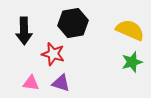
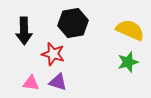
green star: moved 4 px left
purple triangle: moved 3 px left, 1 px up
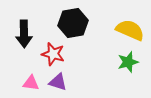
black arrow: moved 3 px down
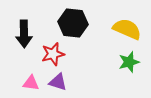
black hexagon: rotated 16 degrees clockwise
yellow semicircle: moved 3 px left, 1 px up
red star: rotated 30 degrees counterclockwise
green star: moved 1 px right
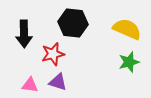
pink triangle: moved 1 px left, 2 px down
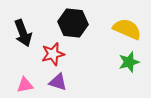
black arrow: moved 1 px left, 1 px up; rotated 20 degrees counterclockwise
pink triangle: moved 5 px left; rotated 18 degrees counterclockwise
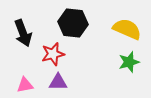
purple triangle: rotated 18 degrees counterclockwise
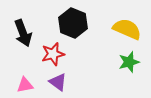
black hexagon: rotated 16 degrees clockwise
purple triangle: rotated 36 degrees clockwise
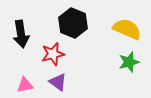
black arrow: moved 2 px left, 1 px down; rotated 12 degrees clockwise
